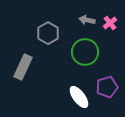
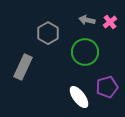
pink cross: moved 1 px up
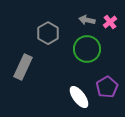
green circle: moved 2 px right, 3 px up
purple pentagon: rotated 15 degrees counterclockwise
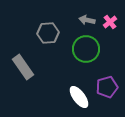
gray hexagon: rotated 25 degrees clockwise
green circle: moved 1 px left
gray rectangle: rotated 60 degrees counterclockwise
purple pentagon: rotated 15 degrees clockwise
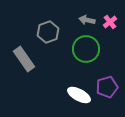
gray hexagon: moved 1 px up; rotated 15 degrees counterclockwise
gray rectangle: moved 1 px right, 8 px up
white ellipse: moved 2 px up; rotated 25 degrees counterclockwise
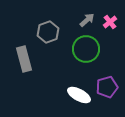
gray arrow: rotated 126 degrees clockwise
gray rectangle: rotated 20 degrees clockwise
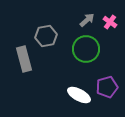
pink cross: rotated 16 degrees counterclockwise
gray hexagon: moved 2 px left, 4 px down; rotated 10 degrees clockwise
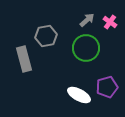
green circle: moved 1 px up
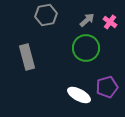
gray hexagon: moved 21 px up
gray rectangle: moved 3 px right, 2 px up
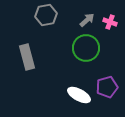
pink cross: rotated 16 degrees counterclockwise
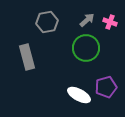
gray hexagon: moved 1 px right, 7 px down
purple pentagon: moved 1 px left
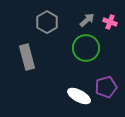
gray hexagon: rotated 20 degrees counterclockwise
white ellipse: moved 1 px down
